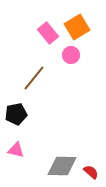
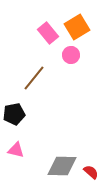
black pentagon: moved 2 px left
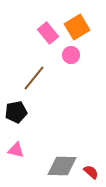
black pentagon: moved 2 px right, 2 px up
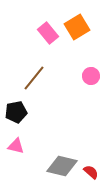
pink circle: moved 20 px right, 21 px down
pink triangle: moved 4 px up
gray diamond: rotated 12 degrees clockwise
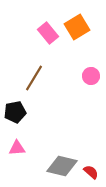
brown line: rotated 8 degrees counterclockwise
black pentagon: moved 1 px left
pink triangle: moved 1 px right, 2 px down; rotated 18 degrees counterclockwise
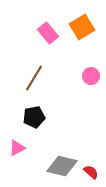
orange square: moved 5 px right
black pentagon: moved 19 px right, 5 px down
pink triangle: rotated 24 degrees counterclockwise
